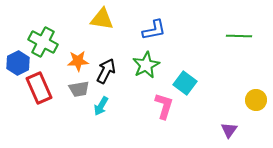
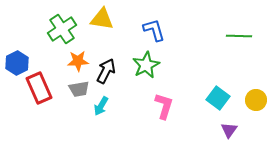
blue L-shape: rotated 95 degrees counterclockwise
green cross: moved 19 px right, 13 px up; rotated 28 degrees clockwise
blue hexagon: moved 1 px left
cyan square: moved 33 px right, 15 px down
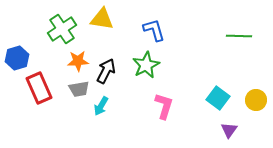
blue hexagon: moved 5 px up; rotated 10 degrees clockwise
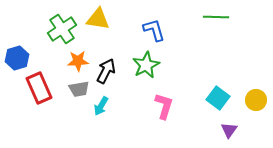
yellow triangle: moved 4 px left
green line: moved 23 px left, 19 px up
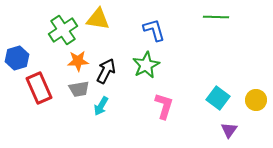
green cross: moved 1 px right, 1 px down
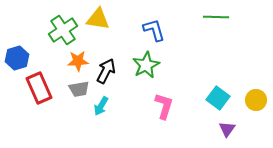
purple triangle: moved 2 px left, 1 px up
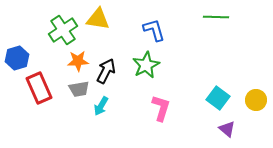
pink L-shape: moved 3 px left, 2 px down
purple triangle: rotated 24 degrees counterclockwise
